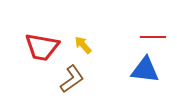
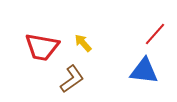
red line: moved 2 px right, 3 px up; rotated 50 degrees counterclockwise
yellow arrow: moved 2 px up
blue triangle: moved 1 px left, 1 px down
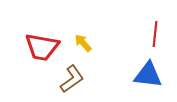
red line: rotated 35 degrees counterclockwise
blue triangle: moved 4 px right, 4 px down
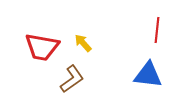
red line: moved 2 px right, 4 px up
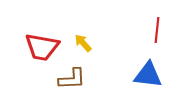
brown L-shape: rotated 32 degrees clockwise
